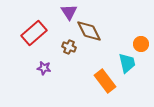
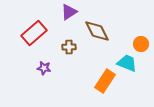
purple triangle: rotated 30 degrees clockwise
brown diamond: moved 8 px right
brown cross: rotated 24 degrees counterclockwise
cyan trapezoid: rotated 55 degrees counterclockwise
orange rectangle: rotated 70 degrees clockwise
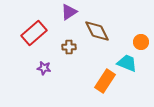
orange circle: moved 2 px up
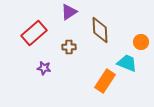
brown diamond: moved 3 px right, 1 px up; rotated 24 degrees clockwise
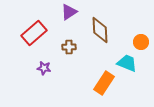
orange rectangle: moved 1 px left, 2 px down
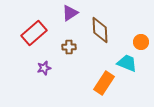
purple triangle: moved 1 px right, 1 px down
purple star: rotated 24 degrees counterclockwise
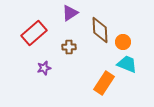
orange circle: moved 18 px left
cyan trapezoid: moved 1 px down
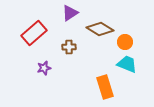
brown diamond: moved 1 px up; rotated 56 degrees counterclockwise
orange circle: moved 2 px right
orange rectangle: moved 1 px right, 4 px down; rotated 50 degrees counterclockwise
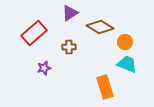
brown diamond: moved 2 px up
